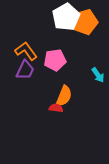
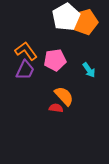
cyan arrow: moved 9 px left, 5 px up
orange semicircle: rotated 65 degrees counterclockwise
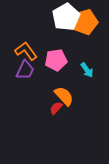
pink pentagon: moved 1 px right
cyan arrow: moved 2 px left
red semicircle: rotated 56 degrees counterclockwise
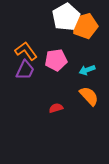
orange pentagon: moved 4 px down
cyan arrow: rotated 105 degrees clockwise
orange semicircle: moved 25 px right
red semicircle: rotated 32 degrees clockwise
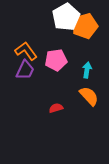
cyan arrow: rotated 119 degrees clockwise
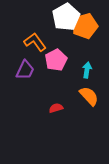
orange L-shape: moved 9 px right, 9 px up
pink pentagon: rotated 20 degrees counterclockwise
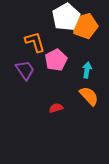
orange L-shape: rotated 20 degrees clockwise
purple trapezoid: rotated 60 degrees counterclockwise
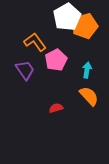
white pentagon: moved 1 px right
orange L-shape: rotated 20 degrees counterclockwise
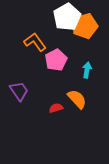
purple trapezoid: moved 6 px left, 21 px down
orange semicircle: moved 12 px left, 3 px down
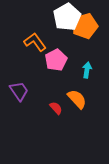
red semicircle: rotated 64 degrees clockwise
